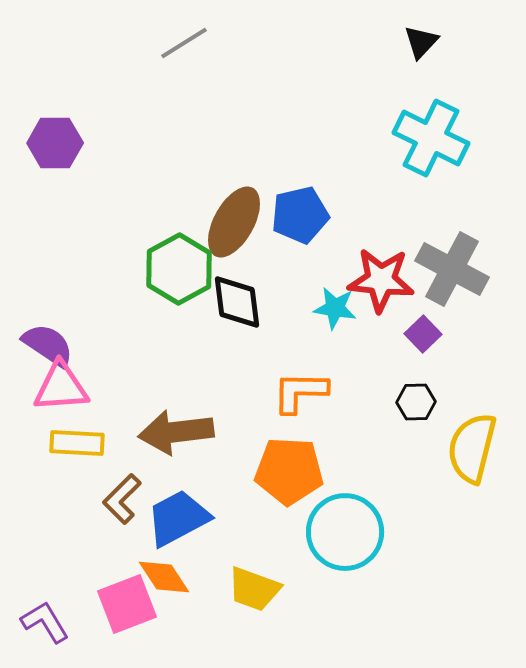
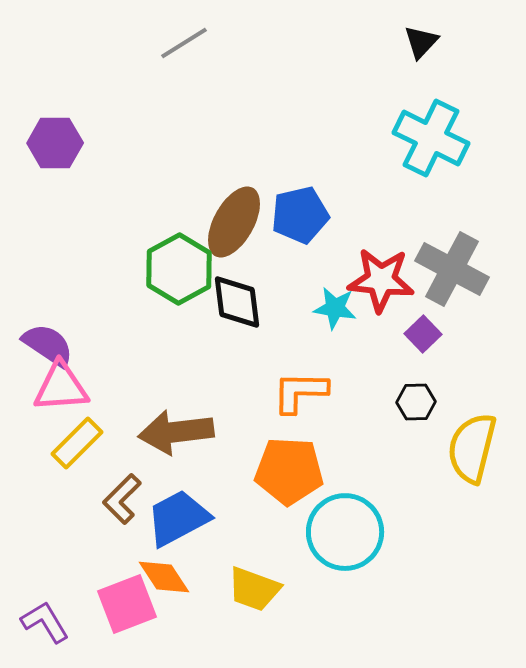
yellow rectangle: rotated 48 degrees counterclockwise
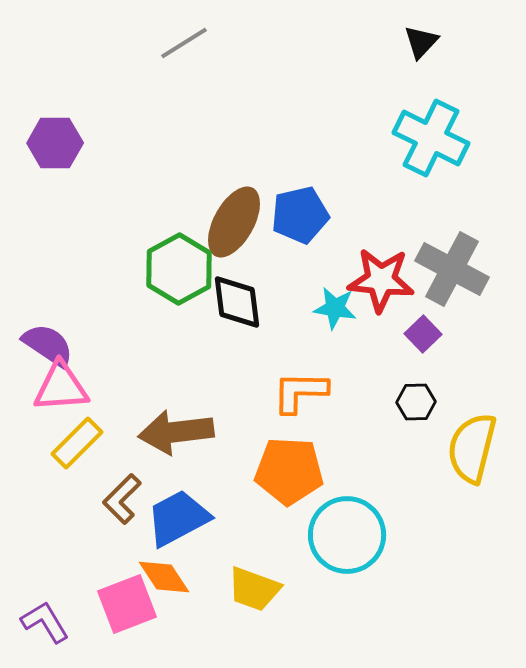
cyan circle: moved 2 px right, 3 px down
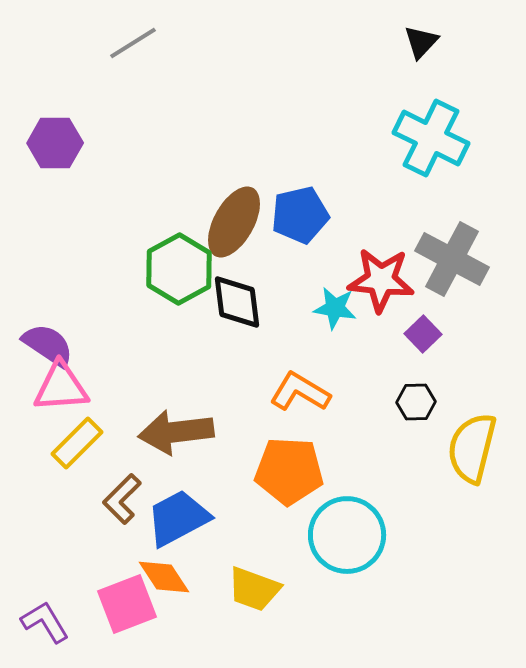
gray line: moved 51 px left
gray cross: moved 10 px up
orange L-shape: rotated 30 degrees clockwise
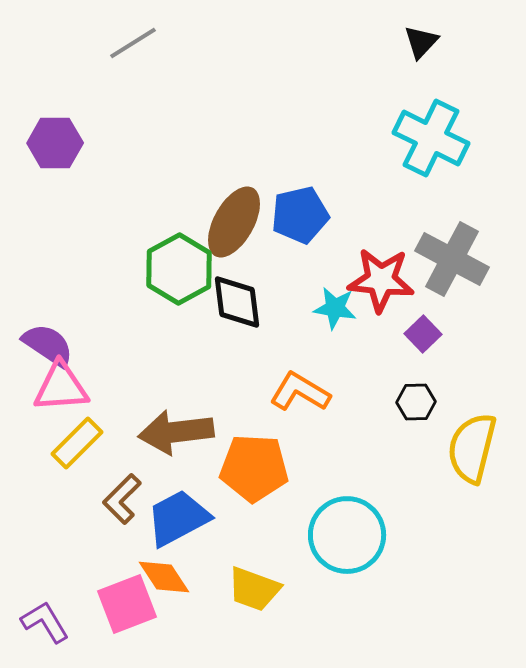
orange pentagon: moved 35 px left, 3 px up
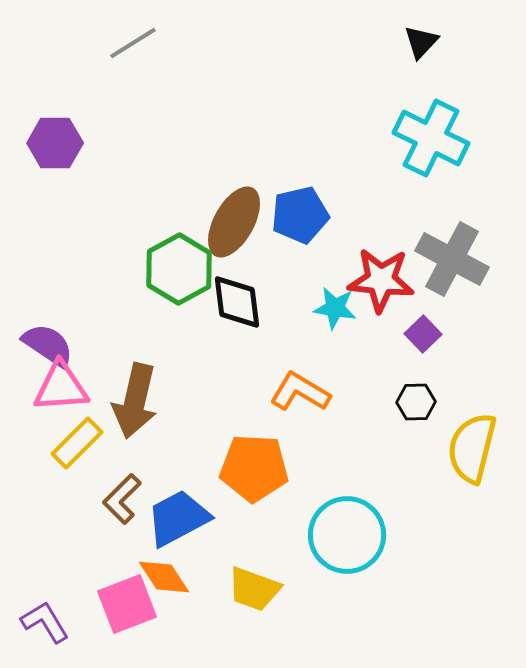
brown arrow: moved 41 px left, 31 px up; rotated 70 degrees counterclockwise
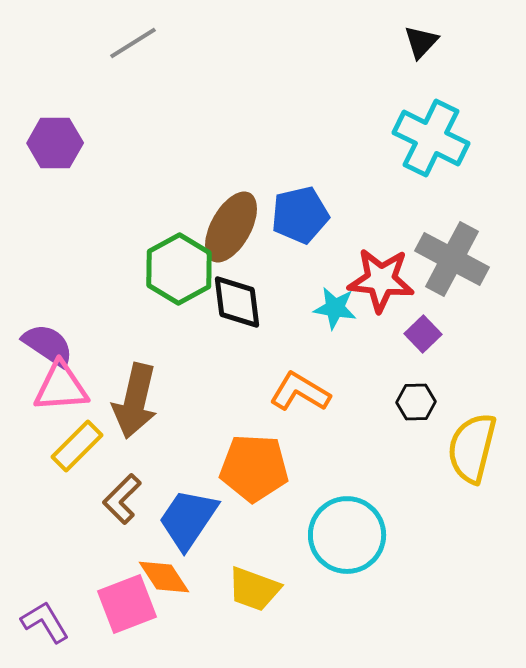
brown ellipse: moved 3 px left, 5 px down
yellow rectangle: moved 3 px down
blue trapezoid: moved 10 px right, 1 px down; rotated 28 degrees counterclockwise
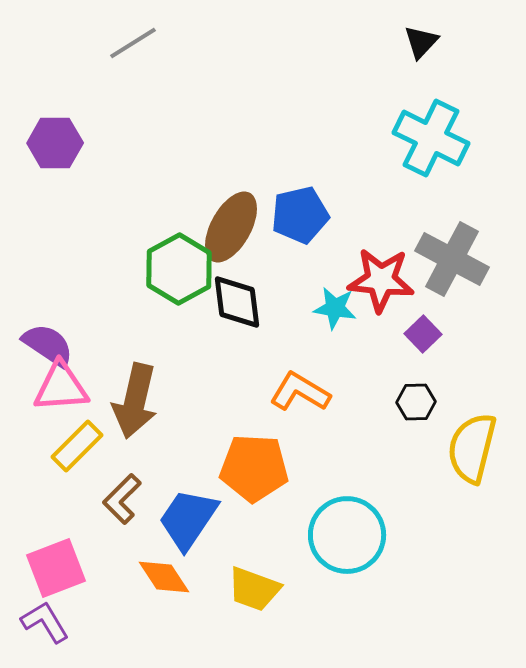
pink square: moved 71 px left, 36 px up
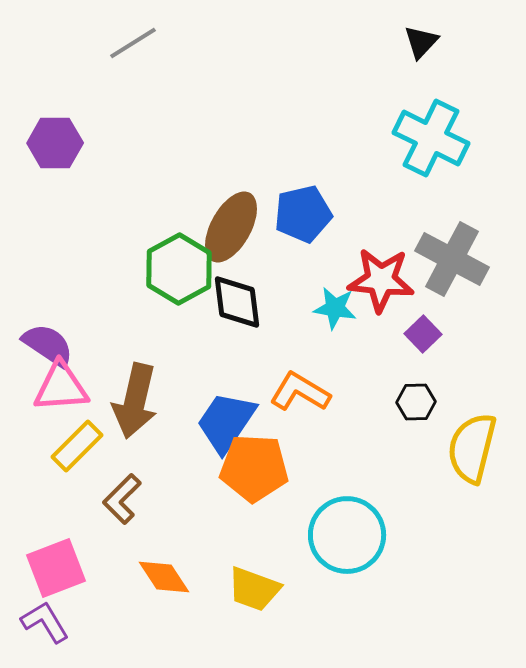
blue pentagon: moved 3 px right, 1 px up
blue trapezoid: moved 38 px right, 97 px up
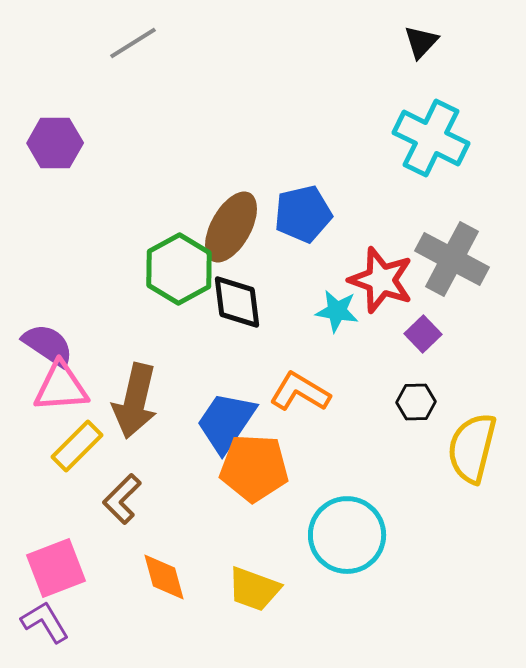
red star: rotated 14 degrees clockwise
cyan star: moved 2 px right, 3 px down
orange diamond: rotated 18 degrees clockwise
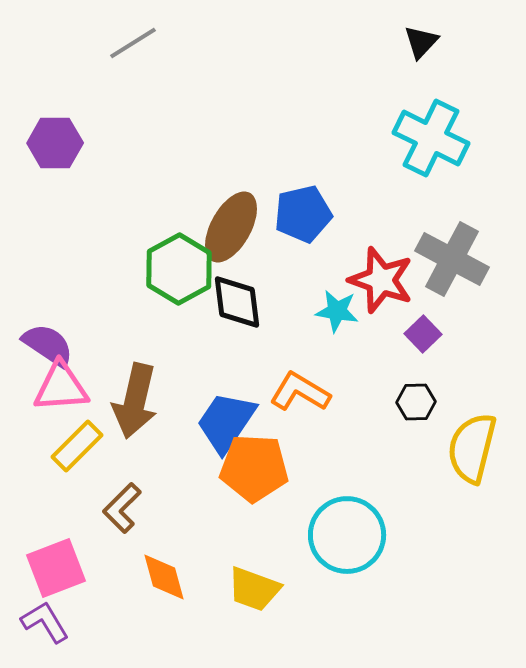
brown L-shape: moved 9 px down
